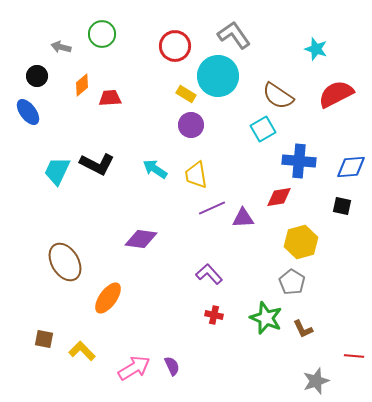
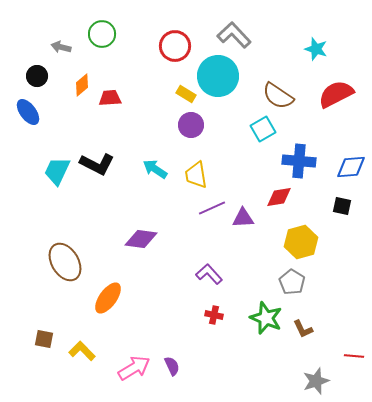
gray L-shape: rotated 8 degrees counterclockwise
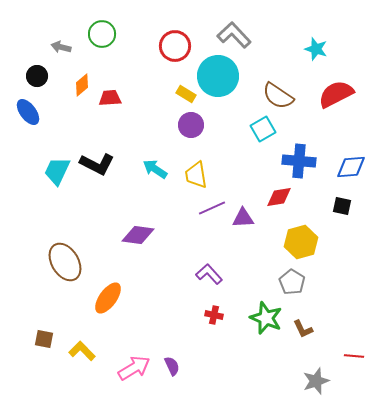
purple diamond: moved 3 px left, 4 px up
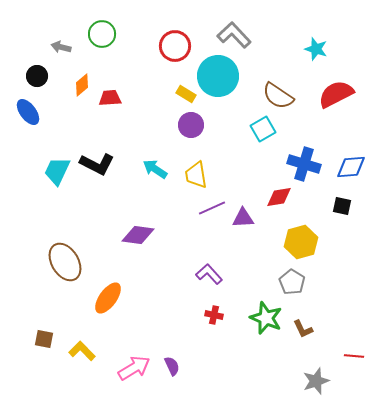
blue cross: moved 5 px right, 3 px down; rotated 12 degrees clockwise
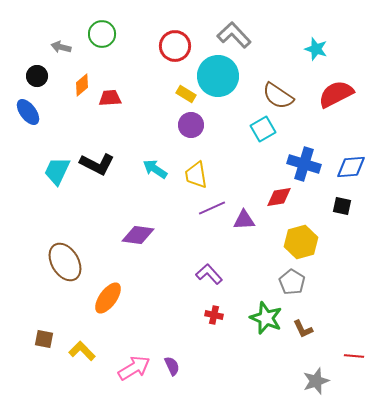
purple triangle: moved 1 px right, 2 px down
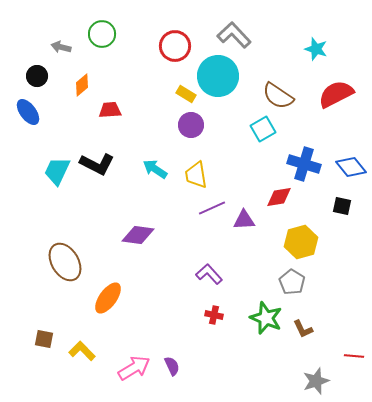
red trapezoid: moved 12 px down
blue diamond: rotated 56 degrees clockwise
